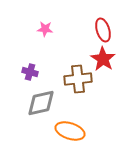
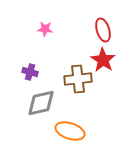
red star: moved 1 px down
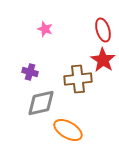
pink star: rotated 14 degrees clockwise
orange ellipse: moved 2 px left, 1 px up; rotated 12 degrees clockwise
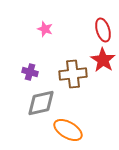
brown cross: moved 5 px left, 5 px up
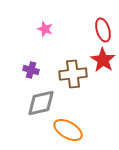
purple cross: moved 1 px right, 2 px up
